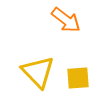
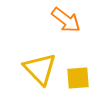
yellow triangle: moved 2 px right, 3 px up
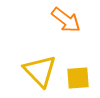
yellow triangle: moved 2 px down
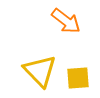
orange arrow: moved 1 px down
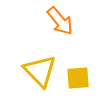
orange arrow: moved 6 px left; rotated 12 degrees clockwise
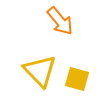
yellow square: moved 1 px left, 1 px down; rotated 20 degrees clockwise
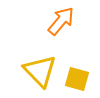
orange arrow: moved 1 px right; rotated 100 degrees counterclockwise
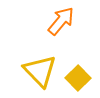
yellow square: moved 1 px right, 1 px up; rotated 30 degrees clockwise
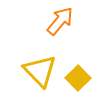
orange arrow: moved 1 px left
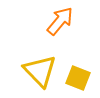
yellow square: rotated 25 degrees counterclockwise
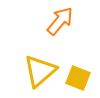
yellow triangle: rotated 33 degrees clockwise
